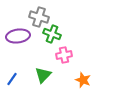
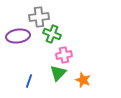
gray cross: rotated 24 degrees counterclockwise
green triangle: moved 15 px right, 2 px up
blue line: moved 17 px right, 2 px down; rotated 16 degrees counterclockwise
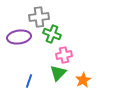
purple ellipse: moved 1 px right, 1 px down
orange star: rotated 21 degrees clockwise
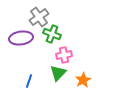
gray cross: rotated 30 degrees counterclockwise
purple ellipse: moved 2 px right, 1 px down
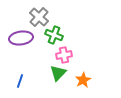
gray cross: rotated 12 degrees counterclockwise
green cross: moved 2 px right, 1 px down
blue line: moved 9 px left
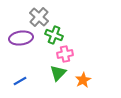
pink cross: moved 1 px right, 1 px up
blue line: rotated 40 degrees clockwise
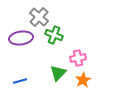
pink cross: moved 13 px right, 4 px down
blue line: rotated 16 degrees clockwise
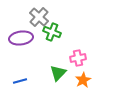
green cross: moved 2 px left, 3 px up
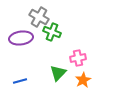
gray cross: rotated 12 degrees counterclockwise
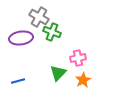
blue line: moved 2 px left
